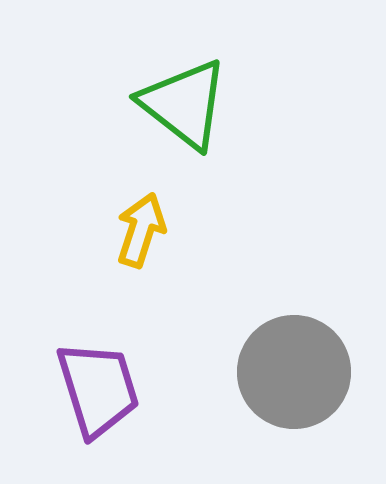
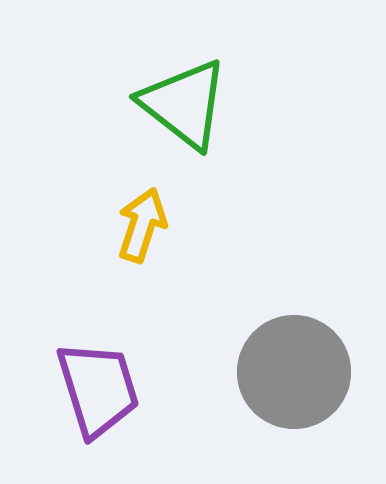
yellow arrow: moved 1 px right, 5 px up
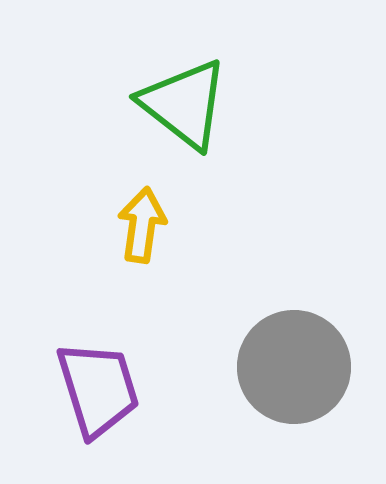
yellow arrow: rotated 10 degrees counterclockwise
gray circle: moved 5 px up
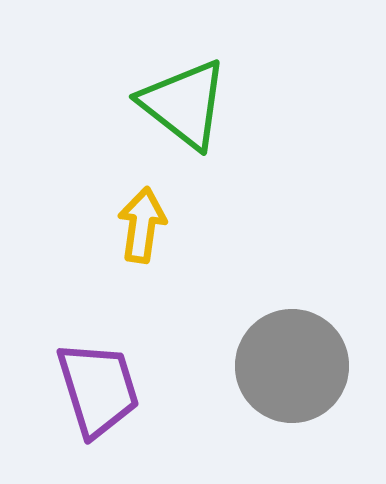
gray circle: moved 2 px left, 1 px up
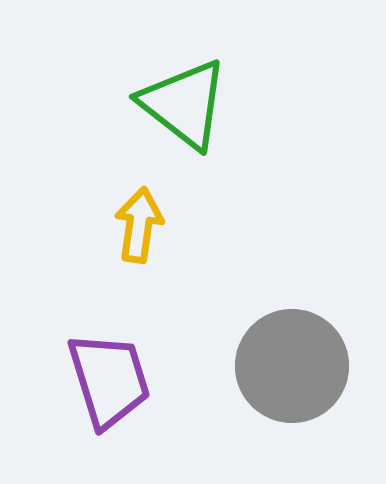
yellow arrow: moved 3 px left
purple trapezoid: moved 11 px right, 9 px up
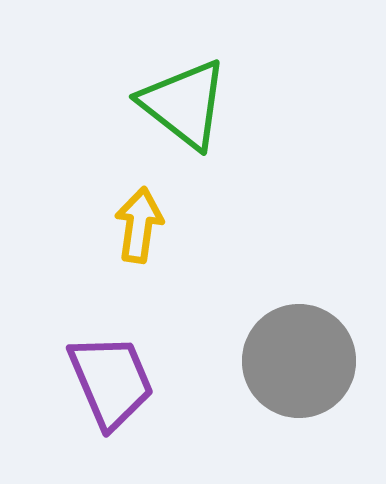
gray circle: moved 7 px right, 5 px up
purple trapezoid: moved 2 px right, 1 px down; rotated 6 degrees counterclockwise
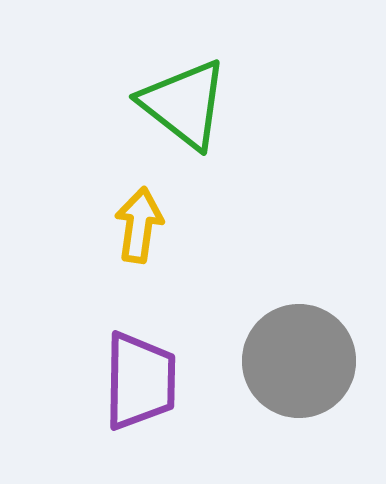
purple trapezoid: moved 29 px right; rotated 24 degrees clockwise
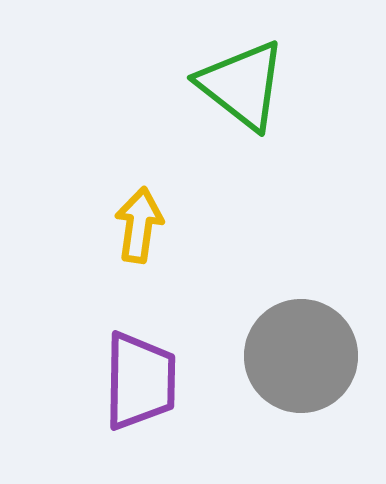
green triangle: moved 58 px right, 19 px up
gray circle: moved 2 px right, 5 px up
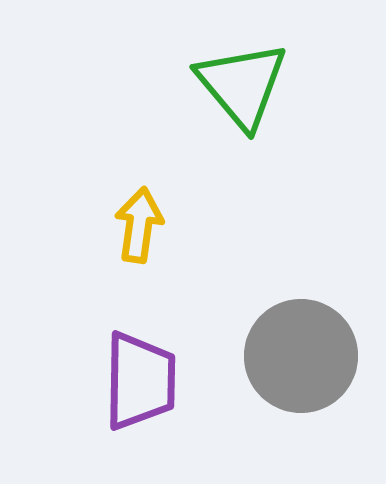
green triangle: rotated 12 degrees clockwise
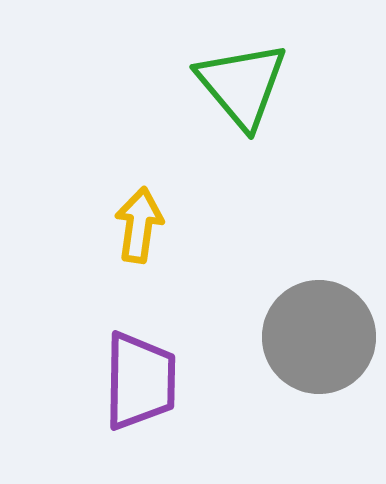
gray circle: moved 18 px right, 19 px up
